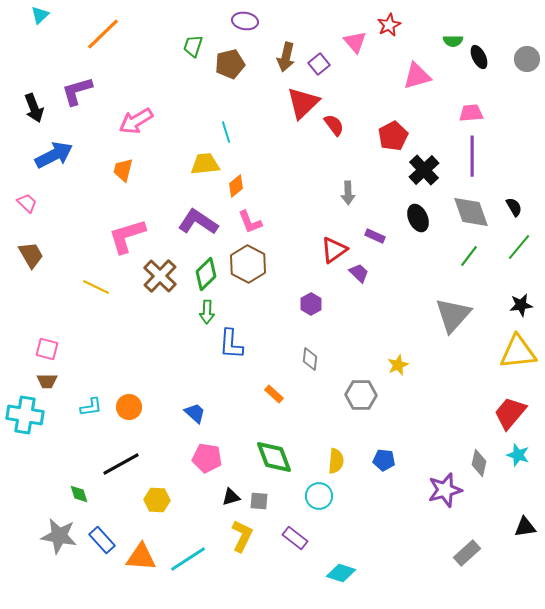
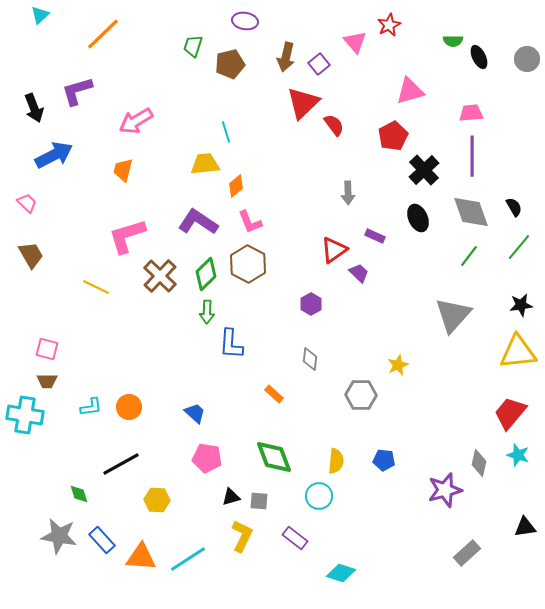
pink triangle at (417, 76): moved 7 px left, 15 px down
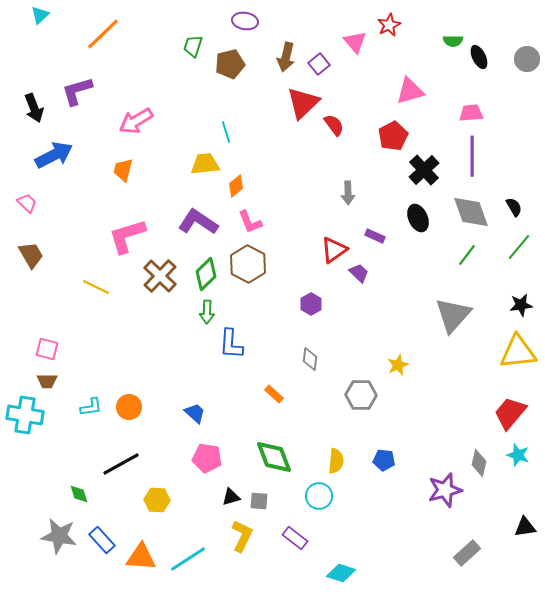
green line at (469, 256): moved 2 px left, 1 px up
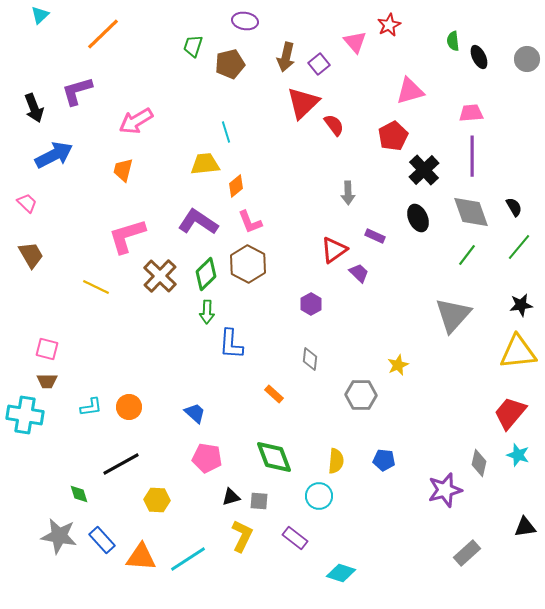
green semicircle at (453, 41): rotated 84 degrees clockwise
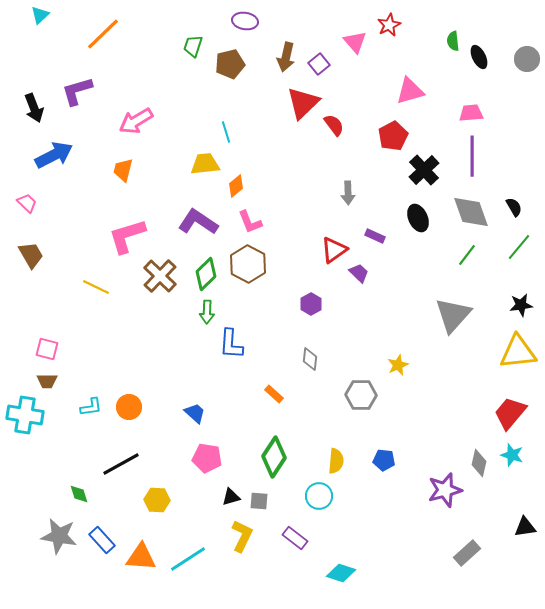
cyan star at (518, 455): moved 6 px left
green diamond at (274, 457): rotated 54 degrees clockwise
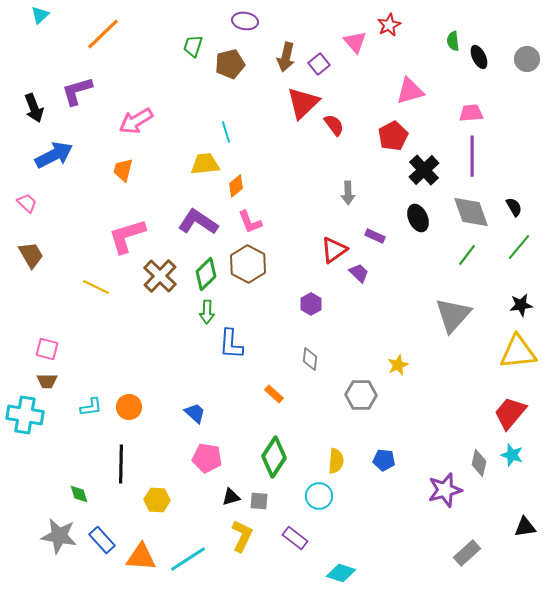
black line at (121, 464): rotated 60 degrees counterclockwise
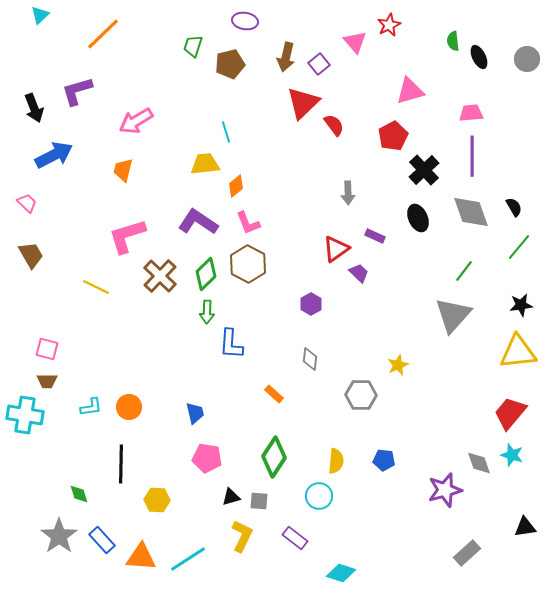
pink L-shape at (250, 222): moved 2 px left, 1 px down
red triangle at (334, 250): moved 2 px right, 1 px up
green line at (467, 255): moved 3 px left, 16 px down
blue trapezoid at (195, 413): rotated 35 degrees clockwise
gray diamond at (479, 463): rotated 32 degrees counterclockwise
gray star at (59, 536): rotated 27 degrees clockwise
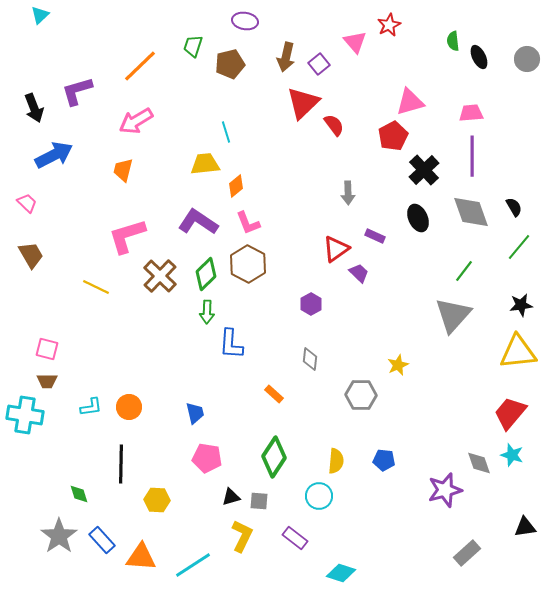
orange line at (103, 34): moved 37 px right, 32 px down
pink triangle at (410, 91): moved 11 px down
cyan line at (188, 559): moved 5 px right, 6 px down
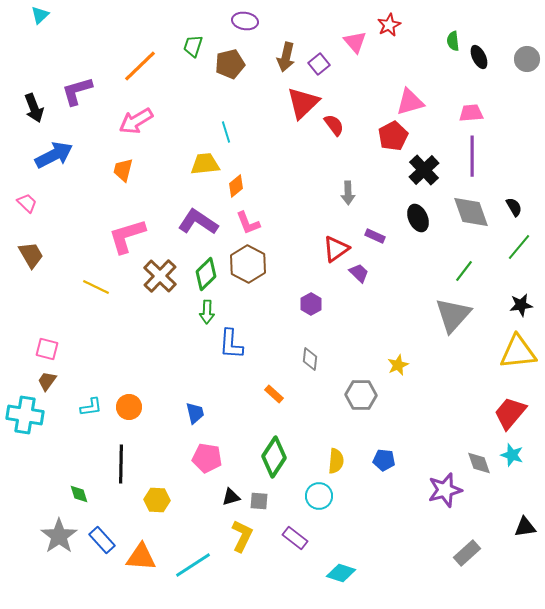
brown trapezoid at (47, 381): rotated 125 degrees clockwise
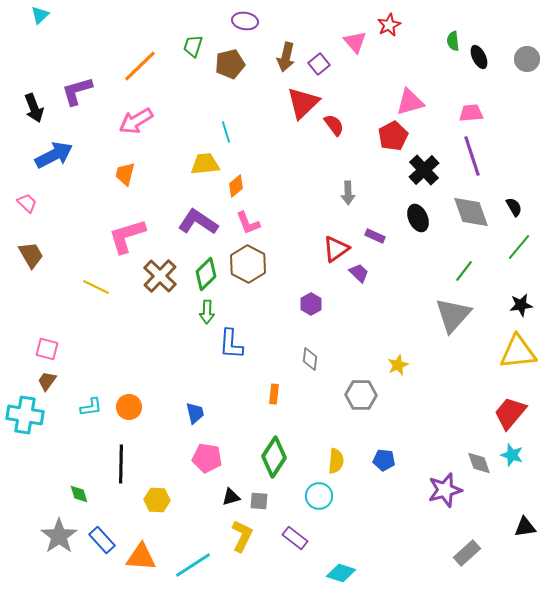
purple line at (472, 156): rotated 18 degrees counterclockwise
orange trapezoid at (123, 170): moved 2 px right, 4 px down
orange rectangle at (274, 394): rotated 54 degrees clockwise
